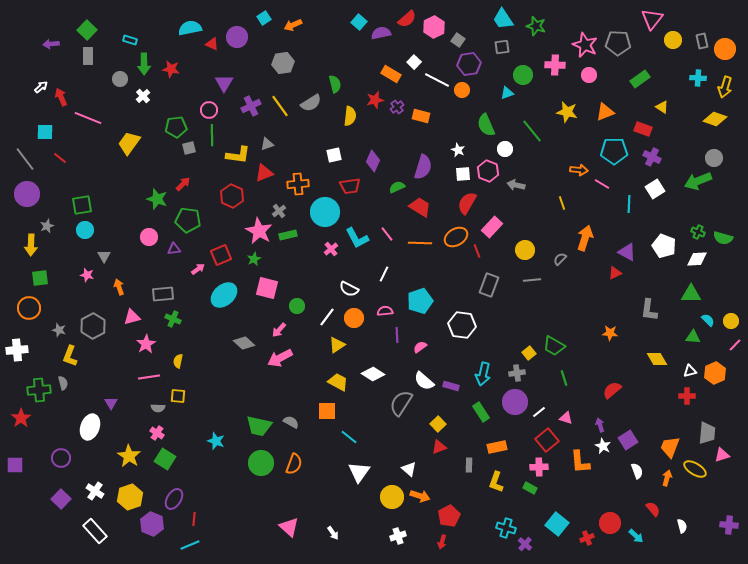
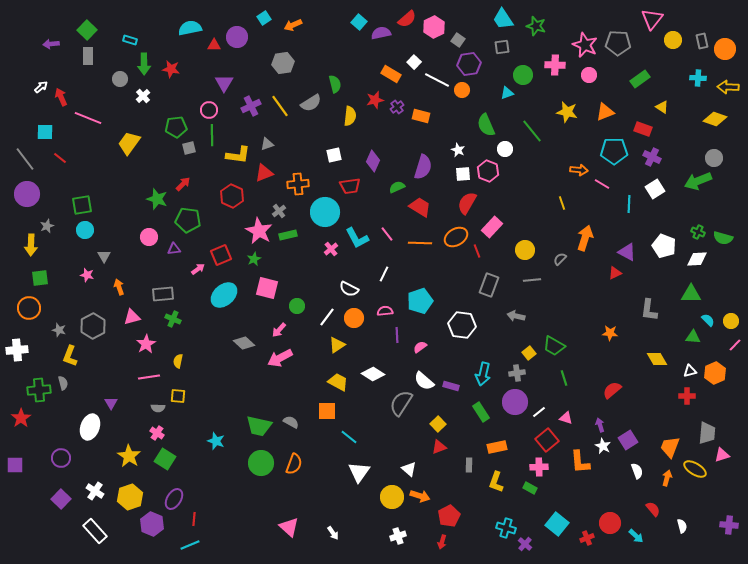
red triangle at (212, 44): moved 2 px right, 1 px down; rotated 24 degrees counterclockwise
yellow arrow at (725, 87): moved 3 px right; rotated 75 degrees clockwise
gray arrow at (516, 185): moved 131 px down
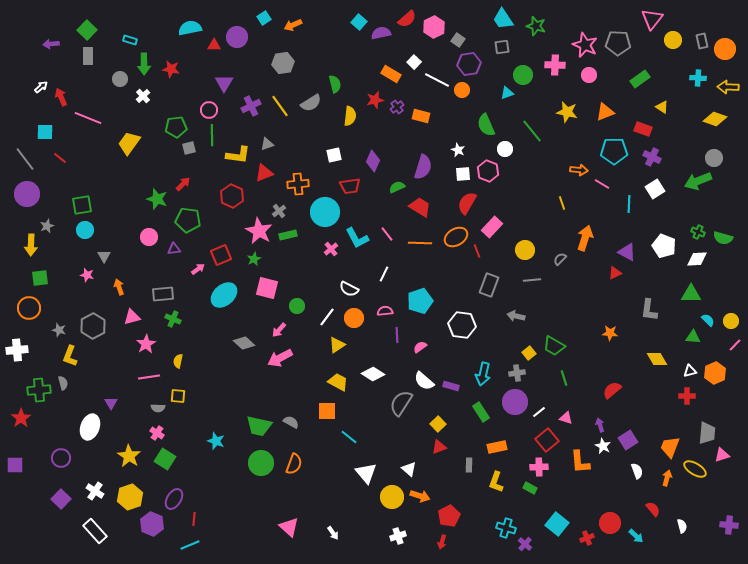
white triangle at (359, 472): moved 7 px right, 1 px down; rotated 15 degrees counterclockwise
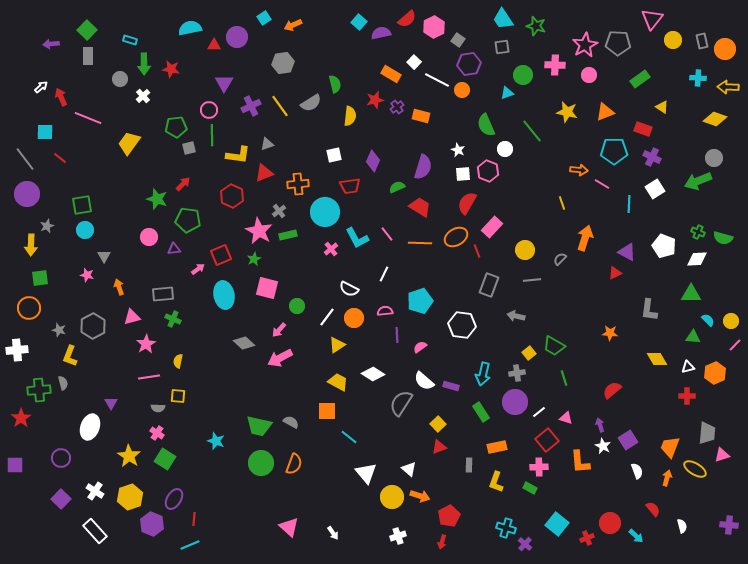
pink star at (585, 45): rotated 20 degrees clockwise
cyan ellipse at (224, 295): rotated 60 degrees counterclockwise
white triangle at (690, 371): moved 2 px left, 4 px up
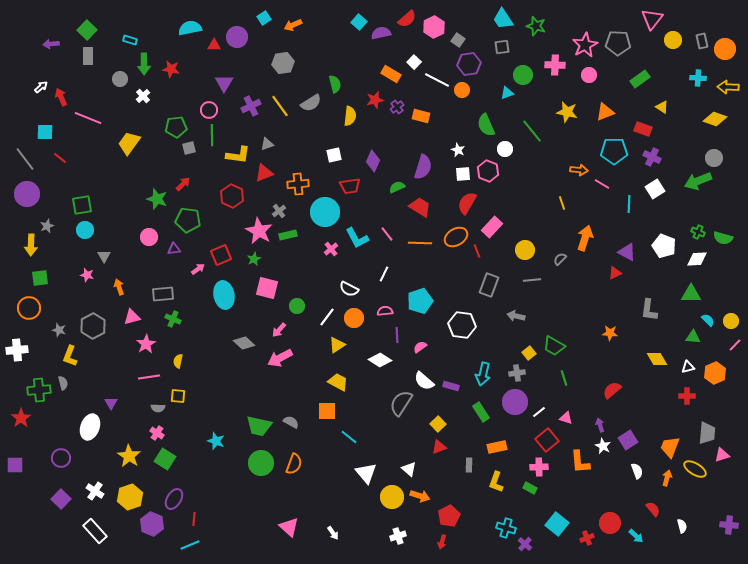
white diamond at (373, 374): moved 7 px right, 14 px up
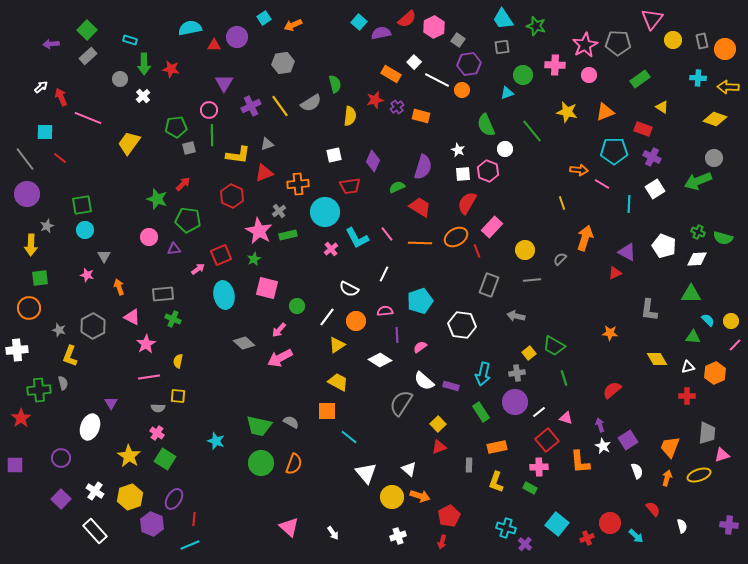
gray rectangle at (88, 56): rotated 48 degrees clockwise
pink triangle at (132, 317): rotated 42 degrees clockwise
orange circle at (354, 318): moved 2 px right, 3 px down
yellow ellipse at (695, 469): moved 4 px right, 6 px down; rotated 50 degrees counterclockwise
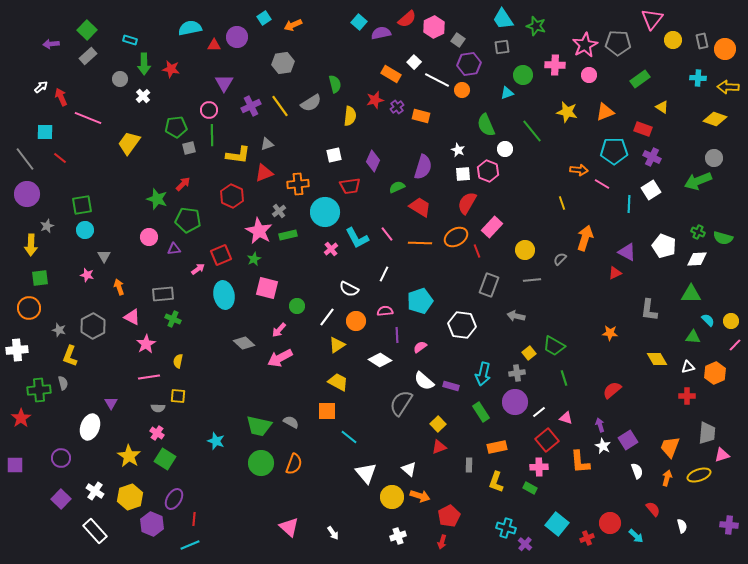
white square at (655, 189): moved 4 px left, 1 px down
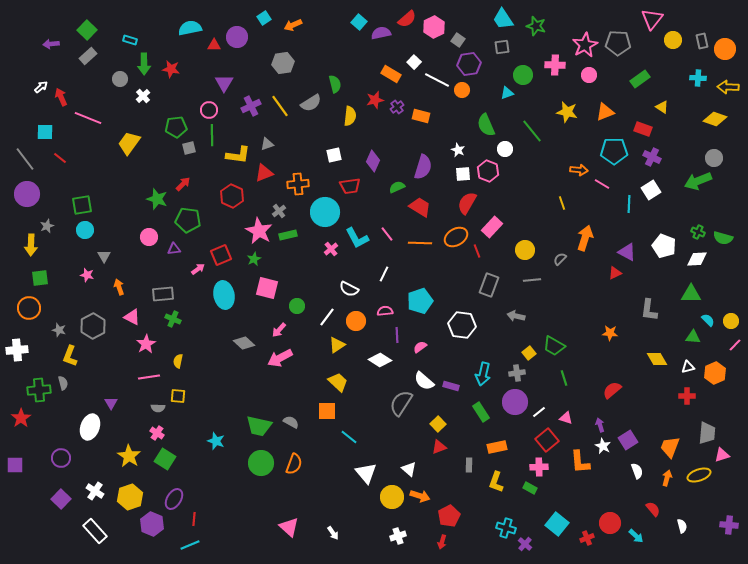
yellow trapezoid at (338, 382): rotated 15 degrees clockwise
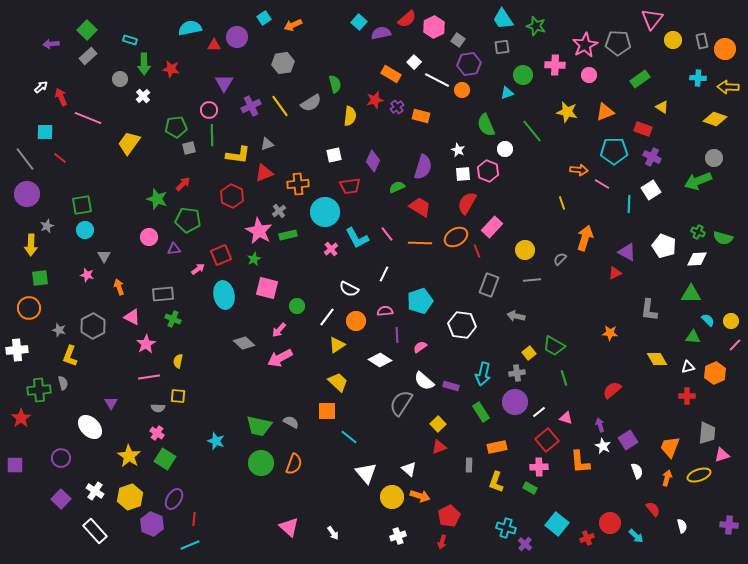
white ellipse at (90, 427): rotated 65 degrees counterclockwise
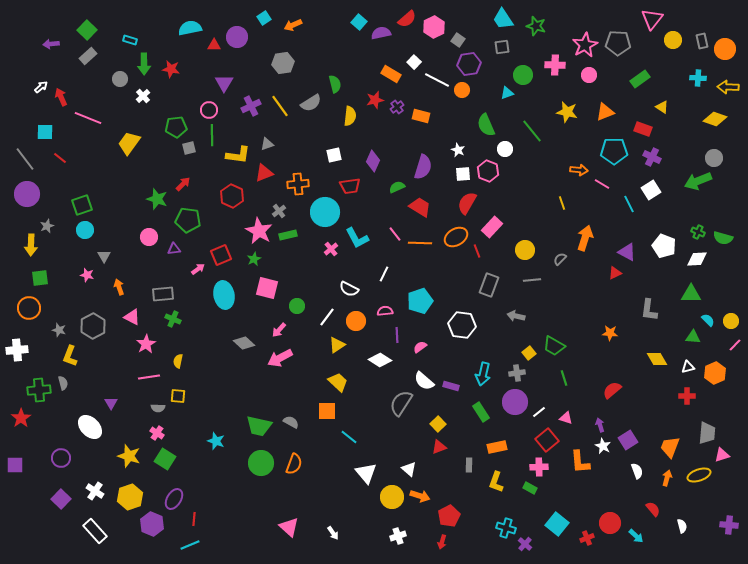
cyan line at (629, 204): rotated 30 degrees counterclockwise
green square at (82, 205): rotated 10 degrees counterclockwise
pink line at (387, 234): moved 8 px right
yellow star at (129, 456): rotated 15 degrees counterclockwise
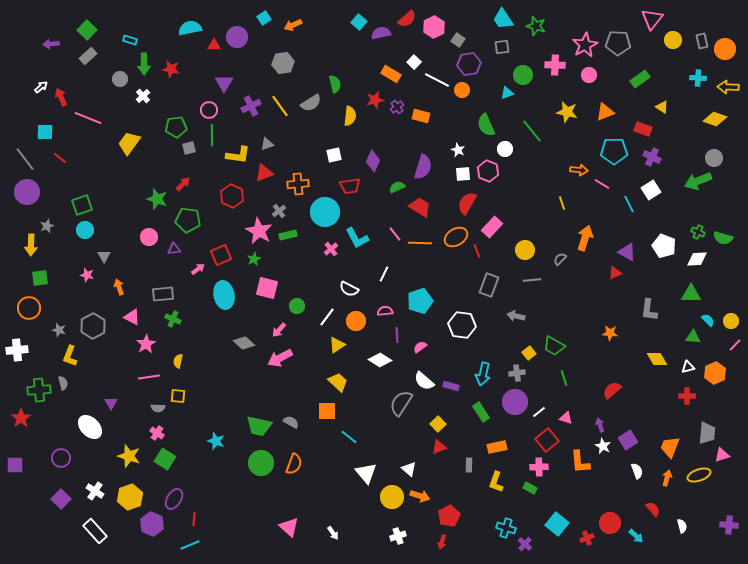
purple circle at (27, 194): moved 2 px up
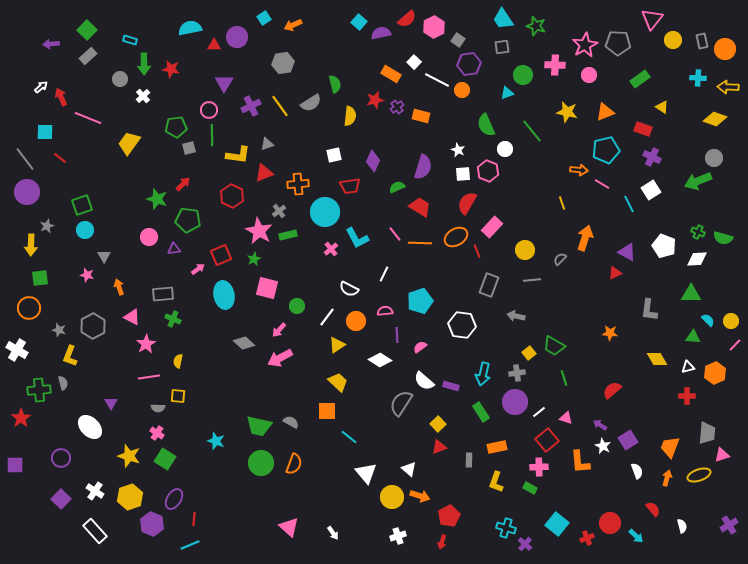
cyan pentagon at (614, 151): moved 8 px left, 1 px up; rotated 12 degrees counterclockwise
white cross at (17, 350): rotated 35 degrees clockwise
purple arrow at (600, 425): rotated 40 degrees counterclockwise
gray rectangle at (469, 465): moved 5 px up
purple cross at (729, 525): rotated 36 degrees counterclockwise
